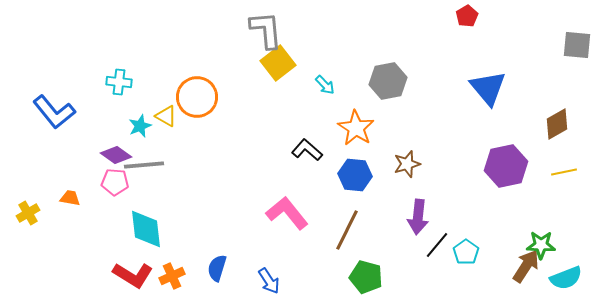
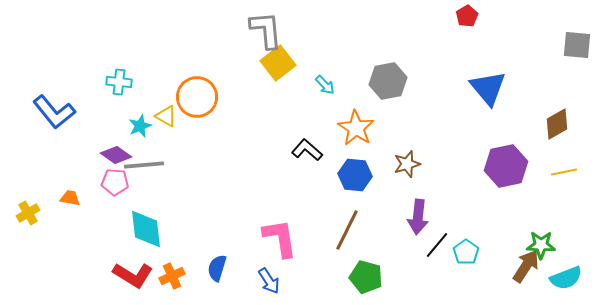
pink L-shape: moved 7 px left, 25 px down; rotated 30 degrees clockwise
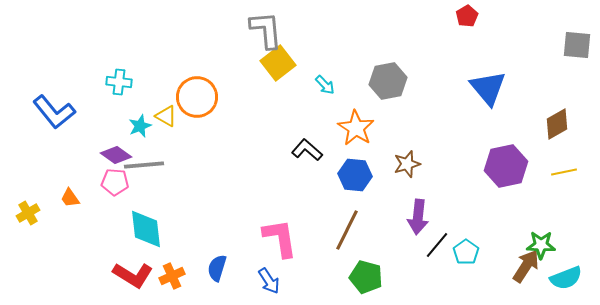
orange trapezoid: rotated 135 degrees counterclockwise
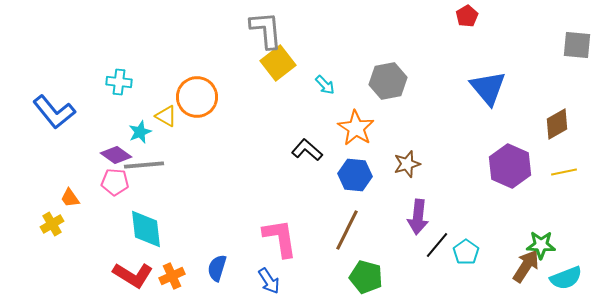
cyan star: moved 6 px down
purple hexagon: moved 4 px right; rotated 24 degrees counterclockwise
yellow cross: moved 24 px right, 11 px down
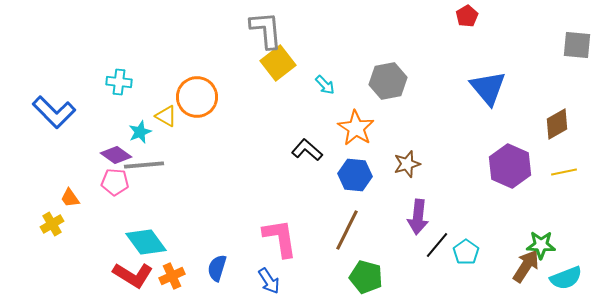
blue L-shape: rotated 6 degrees counterclockwise
cyan diamond: moved 13 px down; rotated 30 degrees counterclockwise
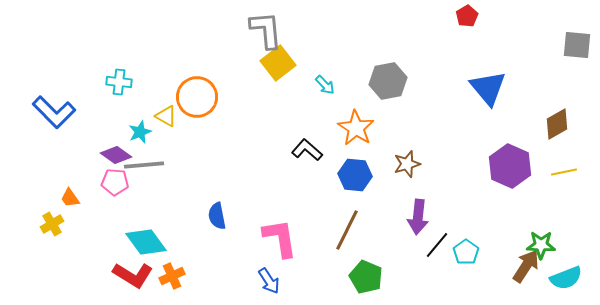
blue semicircle: moved 52 px up; rotated 28 degrees counterclockwise
green pentagon: rotated 8 degrees clockwise
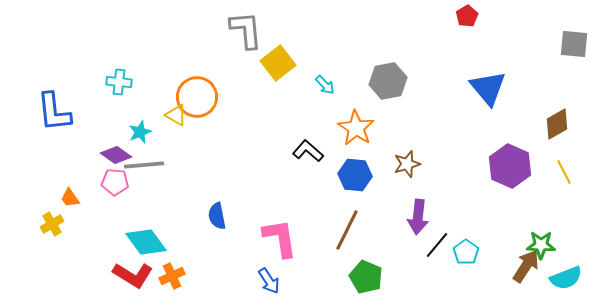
gray L-shape: moved 20 px left
gray square: moved 3 px left, 1 px up
blue L-shape: rotated 39 degrees clockwise
yellow triangle: moved 10 px right, 1 px up
black L-shape: moved 1 px right, 1 px down
yellow line: rotated 75 degrees clockwise
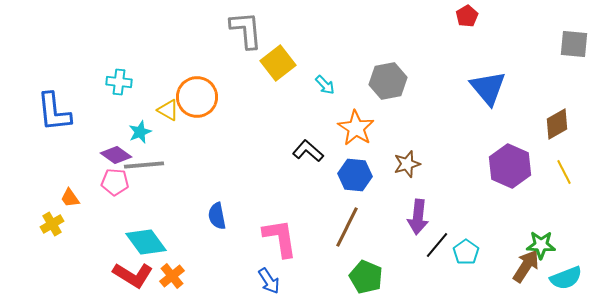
yellow triangle: moved 8 px left, 5 px up
brown line: moved 3 px up
orange cross: rotated 15 degrees counterclockwise
